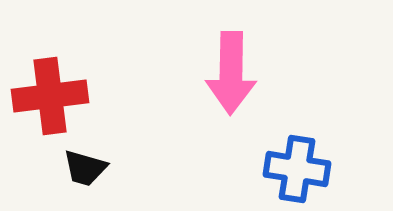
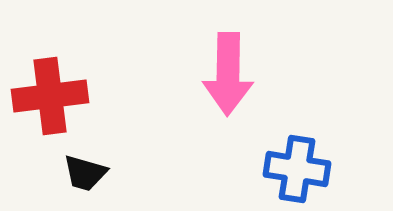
pink arrow: moved 3 px left, 1 px down
black trapezoid: moved 5 px down
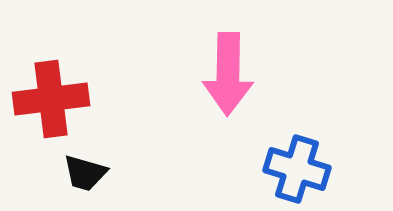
red cross: moved 1 px right, 3 px down
blue cross: rotated 8 degrees clockwise
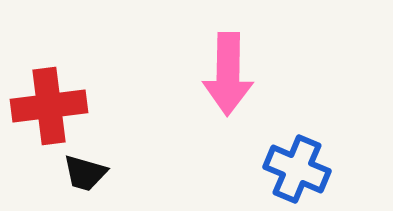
red cross: moved 2 px left, 7 px down
blue cross: rotated 6 degrees clockwise
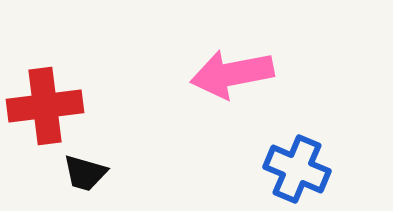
pink arrow: moved 4 px right; rotated 78 degrees clockwise
red cross: moved 4 px left
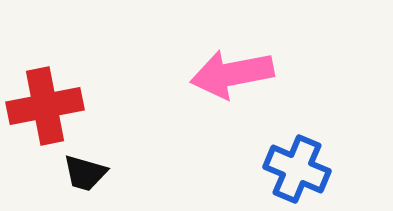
red cross: rotated 4 degrees counterclockwise
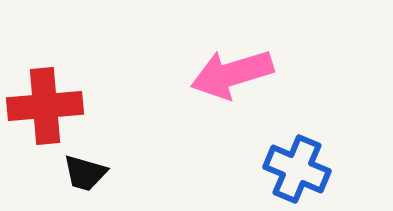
pink arrow: rotated 6 degrees counterclockwise
red cross: rotated 6 degrees clockwise
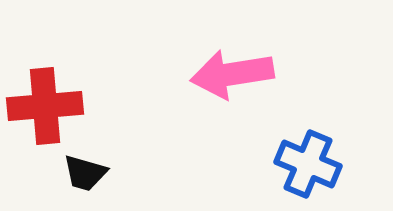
pink arrow: rotated 8 degrees clockwise
blue cross: moved 11 px right, 5 px up
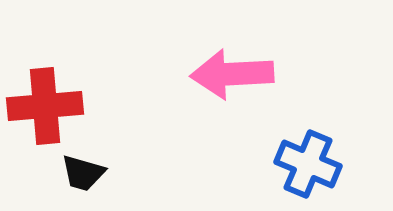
pink arrow: rotated 6 degrees clockwise
black trapezoid: moved 2 px left
